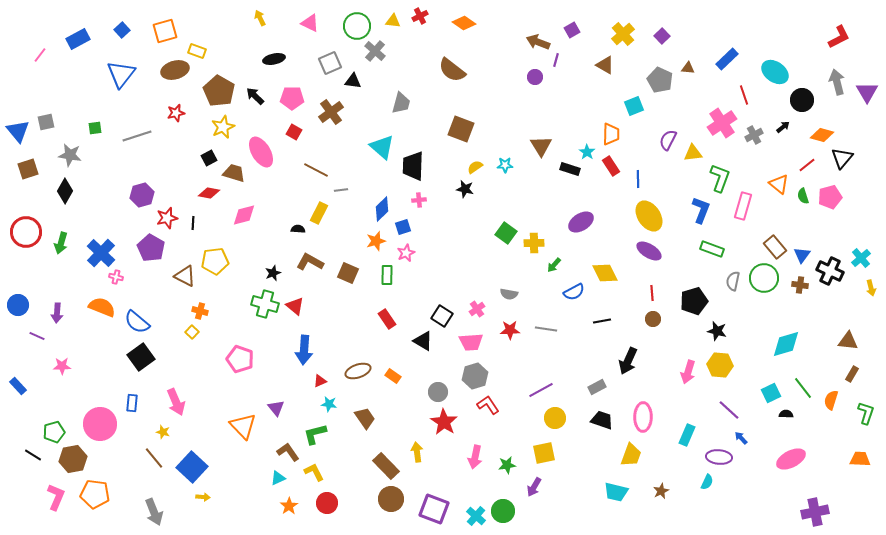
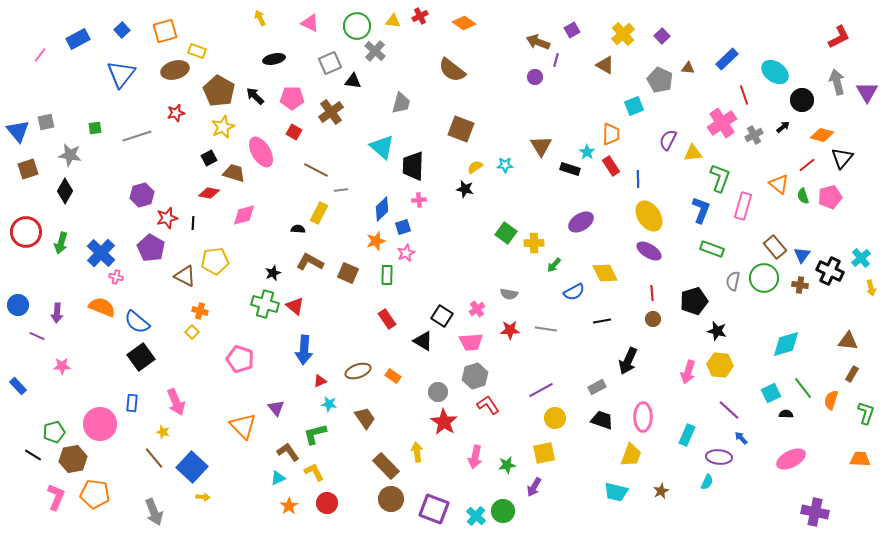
purple cross at (815, 512): rotated 24 degrees clockwise
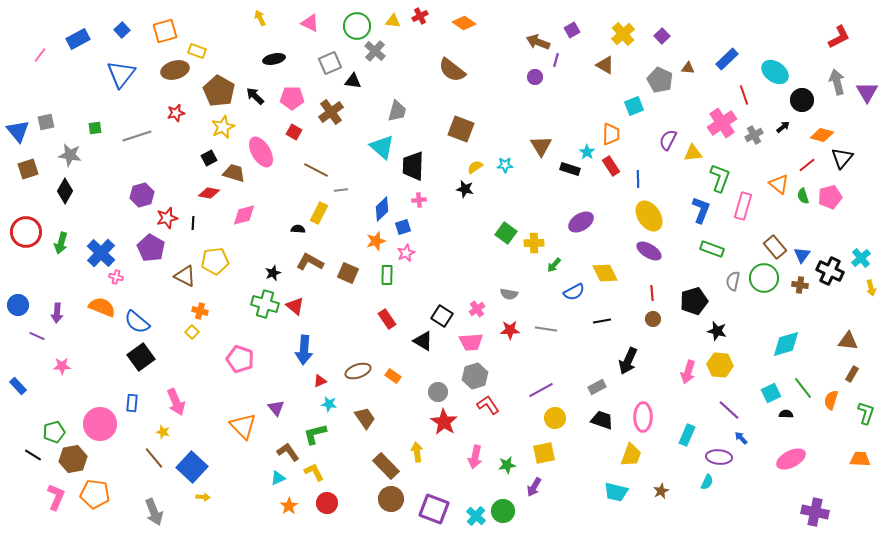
gray trapezoid at (401, 103): moved 4 px left, 8 px down
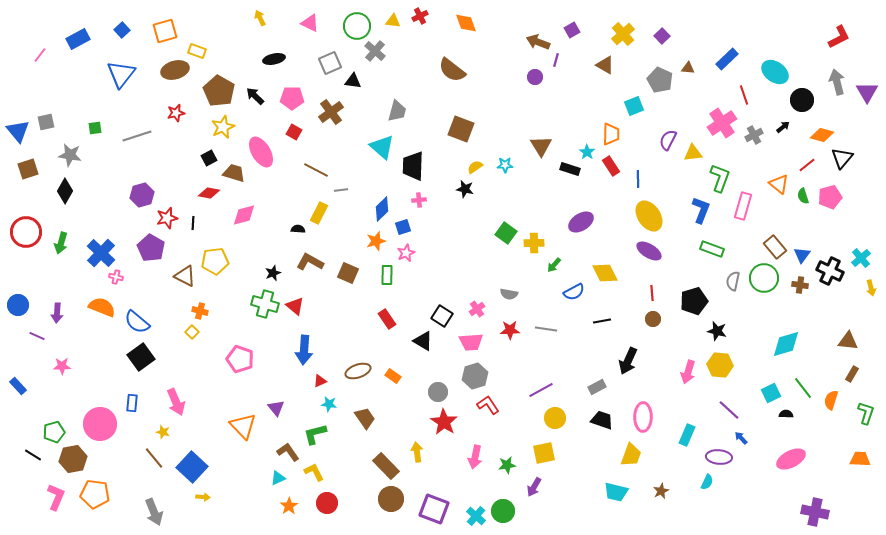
orange diamond at (464, 23): moved 2 px right; rotated 35 degrees clockwise
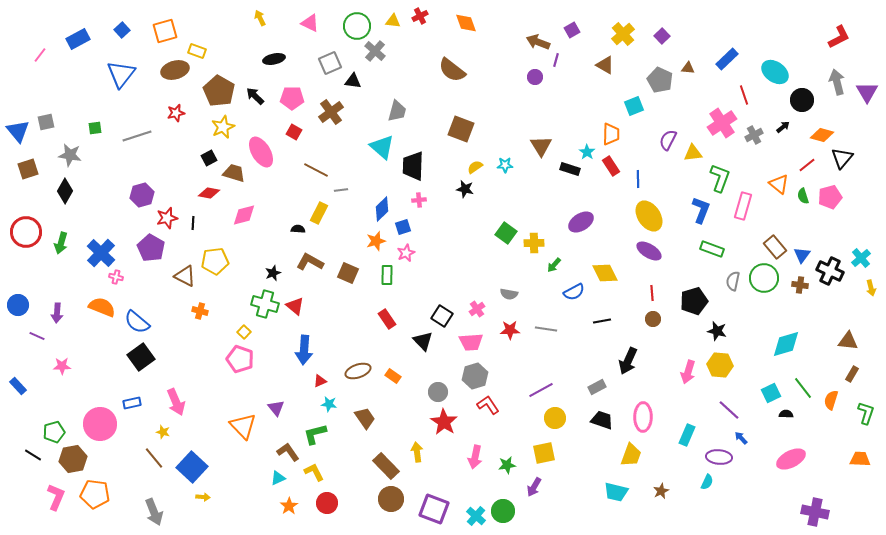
yellow square at (192, 332): moved 52 px right
black triangle at (423, 341): rotated 15 degrees clockwise
blue rectangle at (132, 403): rotated 72 degrees clockwise
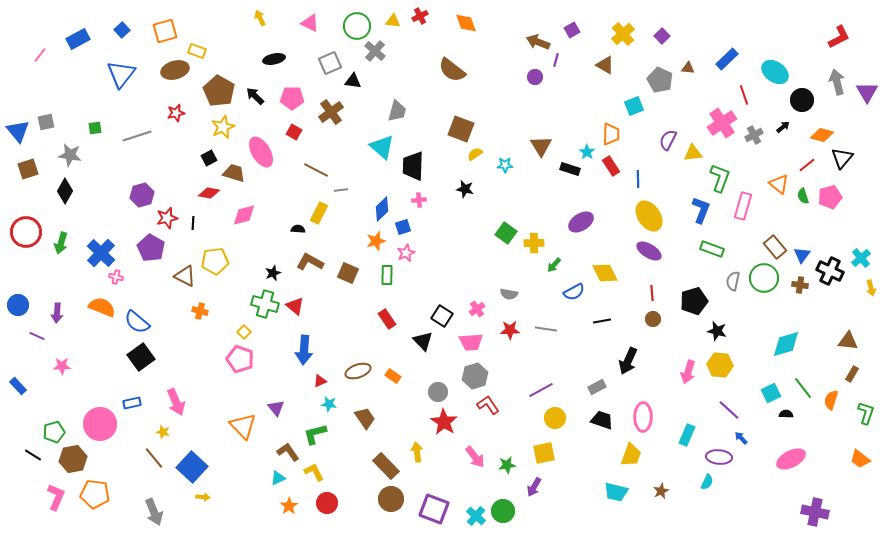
yellow semicircle at (475, 167): moved 13 px up
pink arrow at (475, 457): rotated 50 degrees counterclockwise
orange trapezoid at (860, 459): rotated 145 degrees counterclockwise
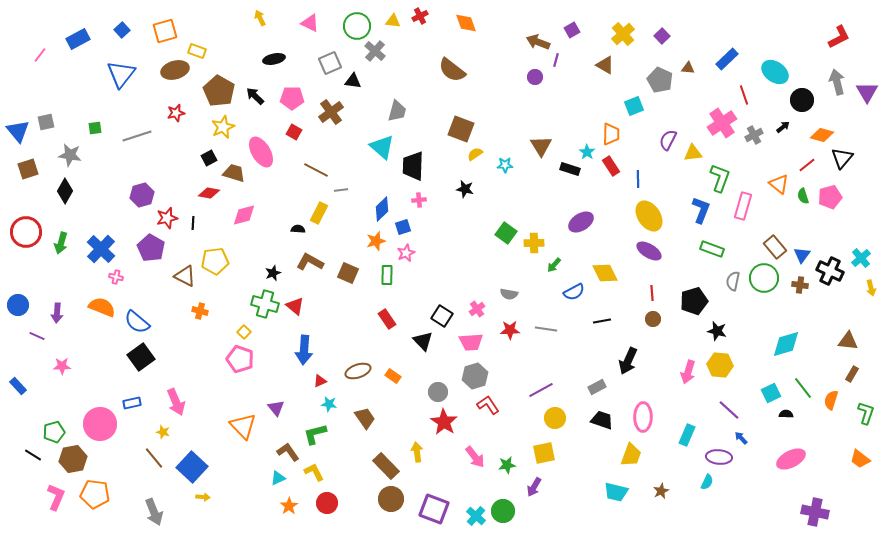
blue cross at (101, 253): moved 4 px up
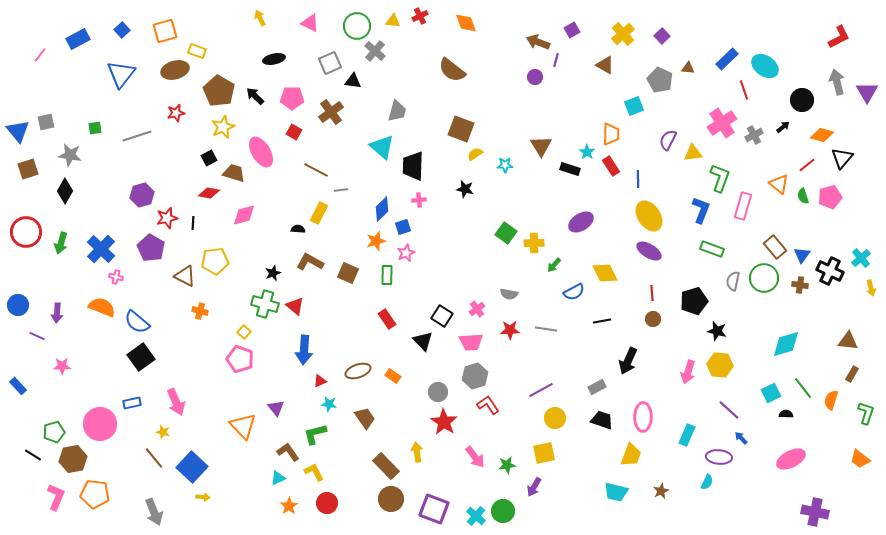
cyan ellipse at (775, 72): moved 10 px left, 6 px up
red line at (744, 95): moved 5 px up
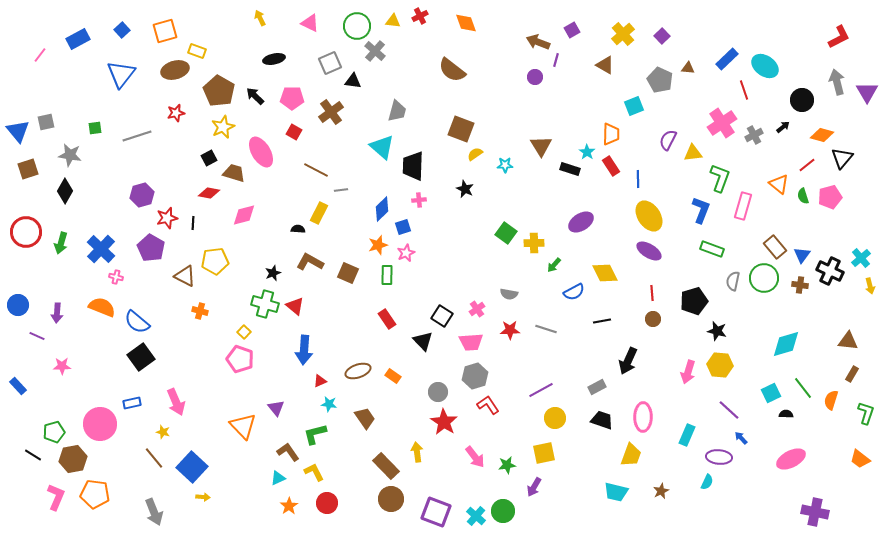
black star at (465, 189): rotated 12 degrees clockwise
orange star at (376, 241): moved 2 px right, 4 px down
yellow arrow at (871, 288): moved 1 px left, 2 px up
gray line at (546, 329): rotated 10 degrees clockwise
purple square at (434, 509): moved 2 px right, 3 px down
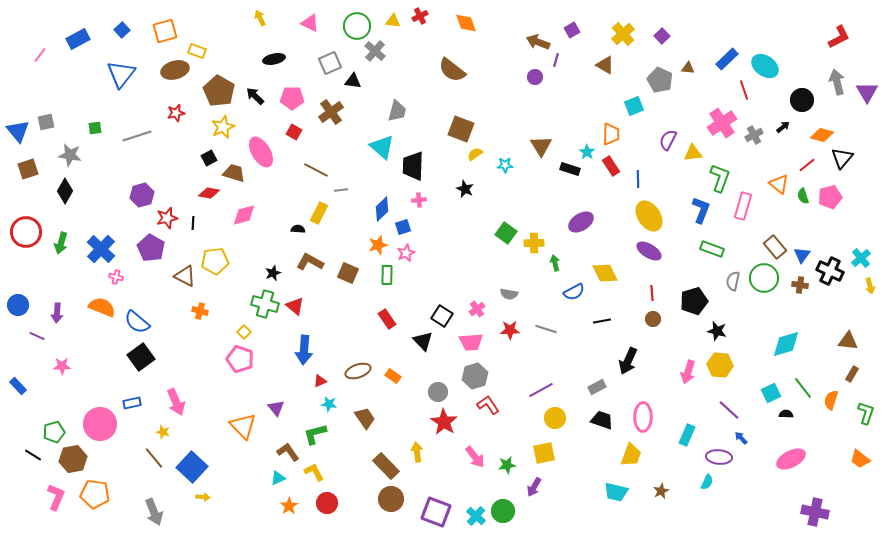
green arrow at (554, 265): moved 1 px right, 2 px up; rotated 126 degrees clockwise
